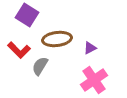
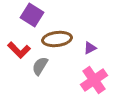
purple square: moved 5 px right
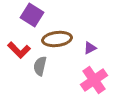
gray semicircle: rotated 18 degrees counterclockwise
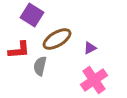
brown ellipse: rotated 24 degrees counterclockwise
red L-shape: rotated 50 degrees counterclockwise
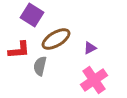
brown ellipse: moved 1 px left
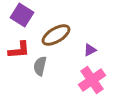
purple square: moved 10 px left
brown ellipse: moved 4 px up
purple triangle: moved 2 px down
pink cross: moved 2 px left
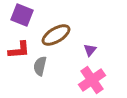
purple square: rotated 10 degrees counterclockwise
purple triangle: rotated 24 degrees counterclockwise
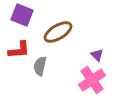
brown ellipse: moved 2 px right, 3 px up
purple triangle: moved 7 px right, 5 px down; rotated 24 degrees counterclockwise
